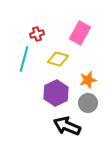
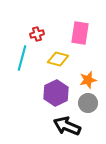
pink rectangle: rotated 20 degrees counterclockwise
cyan line: moved 2 px left, 1 px up
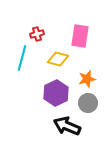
pink rectangle: moved 3 px down
orange star: moved 1 px left, 1 px up
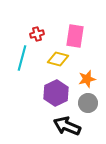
pink rectangle: moved 5 px left
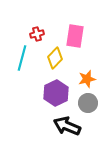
yellow diamond: moved 3 px left, 1 px up; rotated 60 degrees counterclockwise
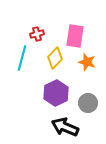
orange star: moved 17 px up; rotated 30 degrees clockwise
black arrow: moved 2 px left, 1 px down
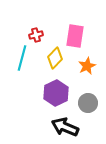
red cross: moved 1 px left, 1 px down
orange star: moved 4 px down; rotated 30 degrees clockwise
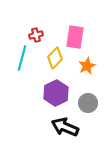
pink rectangle: moved 1 px down
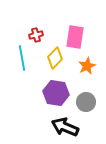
cyan line: rotated 25 degrees counterclockwise
purple hexagon: rotated 25 degrees counterclockwise
gray circle: moved 2 px left, 1 px up
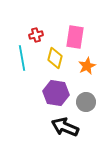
yellow diamond: rotated 30 degrees counterclockwise
